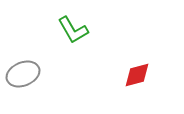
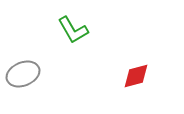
red diamond: moved 1 px left, 1 px down
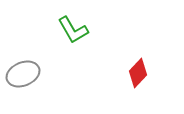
red diamond: moved 2 px right, 3 px up; rotated 32 degrees counterclockwise
